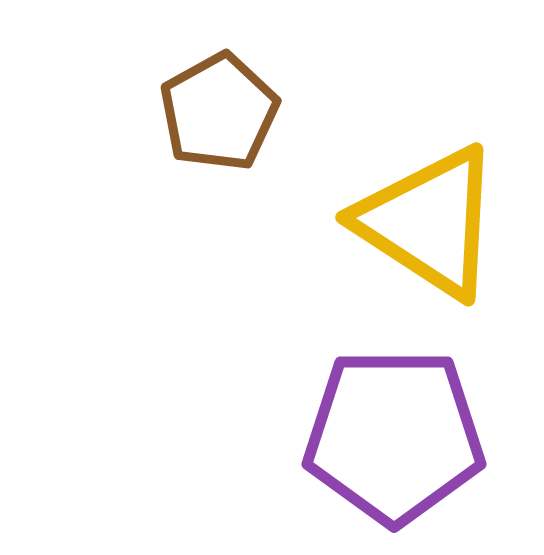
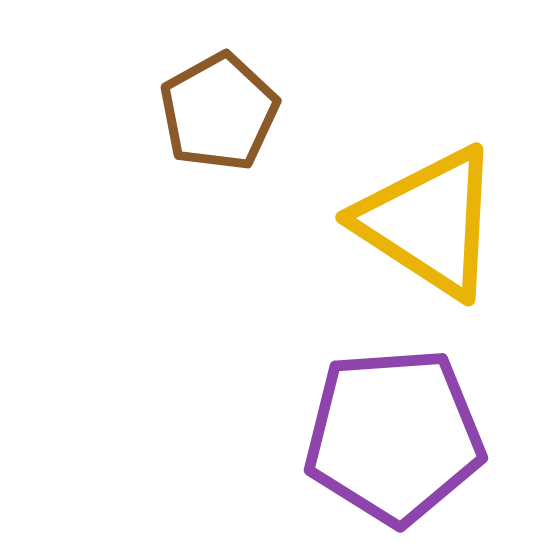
purple pentagon: rotated 4 degrees counterclockwise
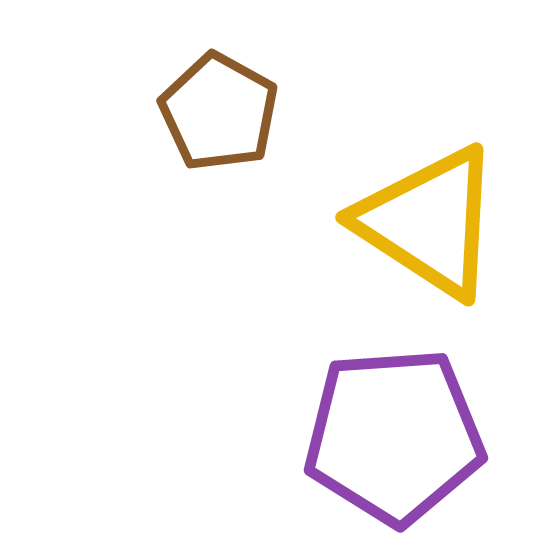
brown pentagon: rotated 14 degrees counterclockwise
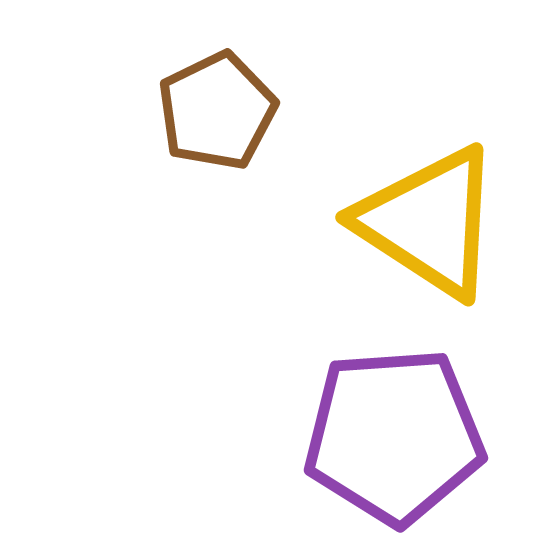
brown pentagon: moved 2 px left, 1 px up; rotated 17 degrees clockwise
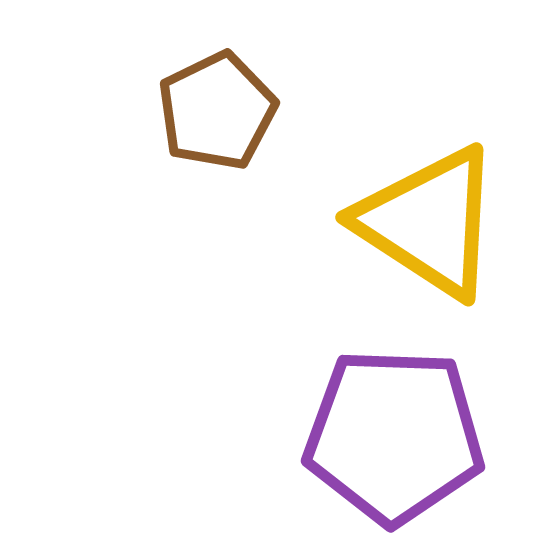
purple pentagon: rotated 6 degrees clockwise
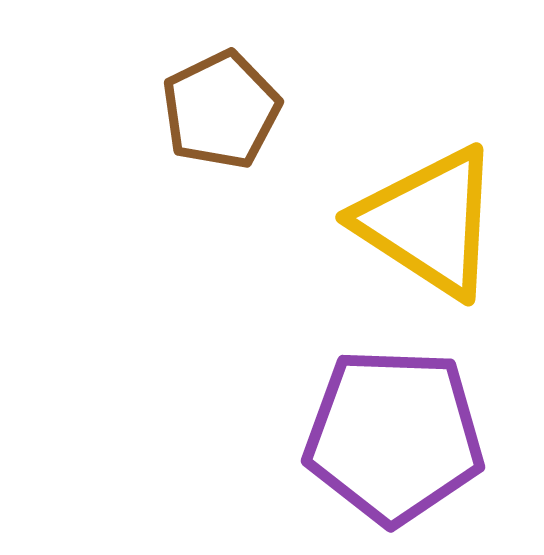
brown pentagon: moved 4 px right, 1 px up
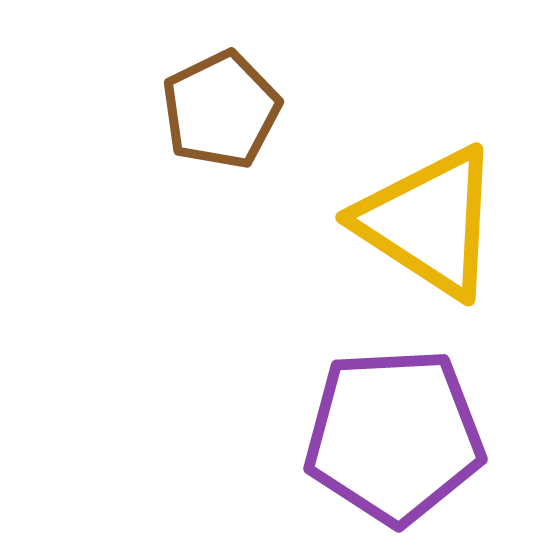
purple pentagon: rotated 5 degrees counterclockwise
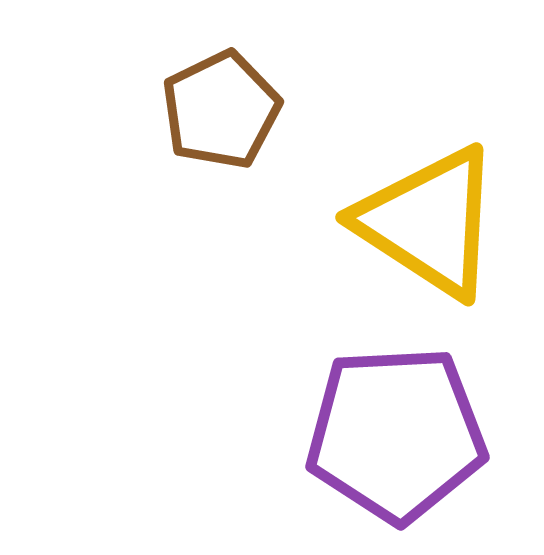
purple pentagon: moved 2 px right, 2 px up
